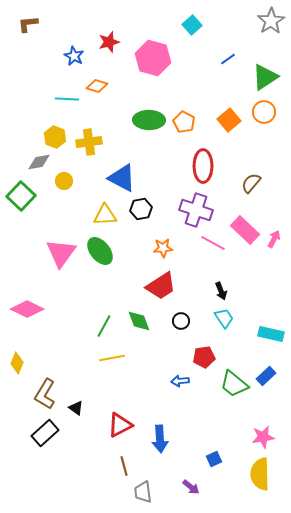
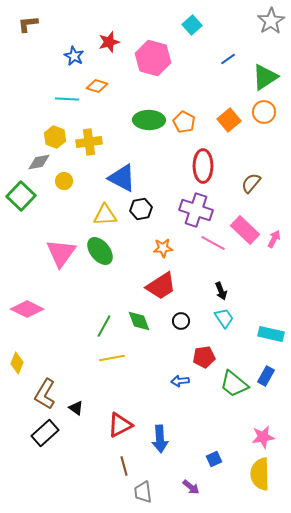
blue rectangle at (266, 376): rotated 18 degrees counterclockwise
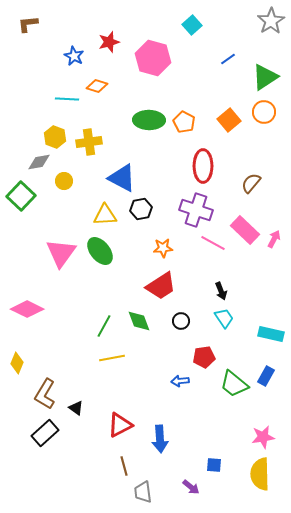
blue square at (214, 459): moved 6 px down; rotated 28 degrees clockwise
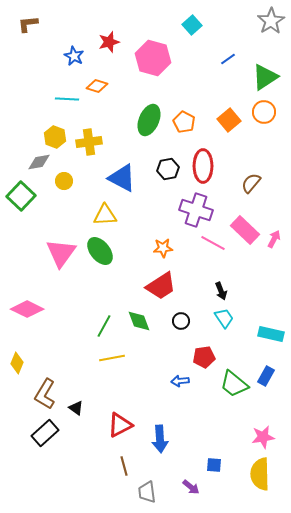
green ellipse at (149, 120): rotated 68 degrees counterclockwise
black hexagon at (141, 209): moved 27 px right, 40 px up
gray trapezoid at (143, 492): moved 4 px right
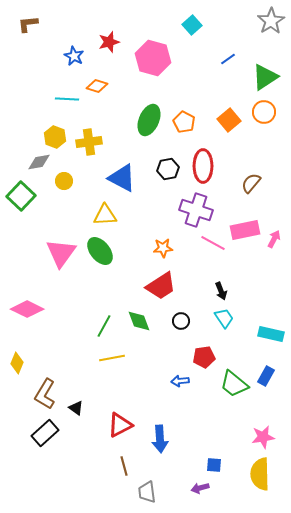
pink rectangle at (245, 230): rotated 56 degrees counterclockwise
purple arrow at (191, 487): moved 9 px right, 1 px down; rotated 126 degrees clockwise
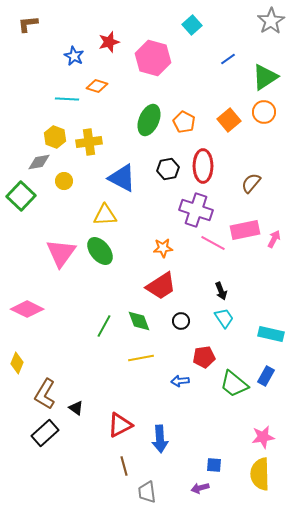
yellow line at (112, 358): moved 29 px right
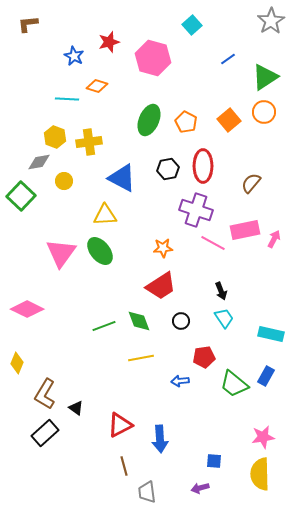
orange pentagon at (184, 122): moved 2 px right
green line at (104, 326): rotated 40 degrees clockwise
blue square at (214, 465): moved 4 px up
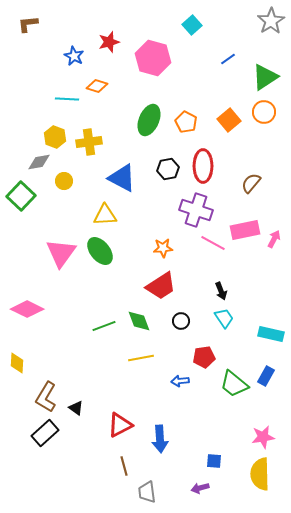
yellow diamond at (17, 363): rotated 20 degrees counterclockwise
brown L-shape at (45, 394): moved 1 px right, 3 px down
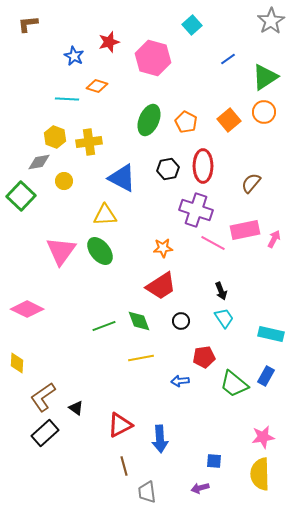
pink triangle at (61, 253): moved 2 px up
brown L-shape at (46, 397): moved 3 px left; rotated 24 degrees clockwise
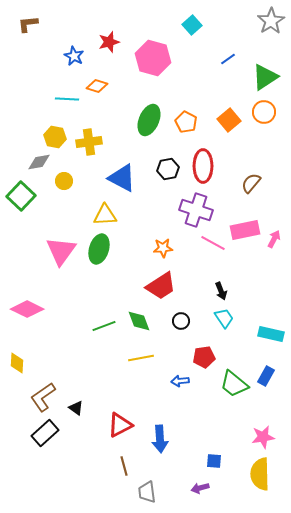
yellow hexagon at (55, 137): rotated 10 degrees counterclockwise
green ellipse at (100, 251): moved 1 px left, 2 px up; rotated 56 degrees clockwise
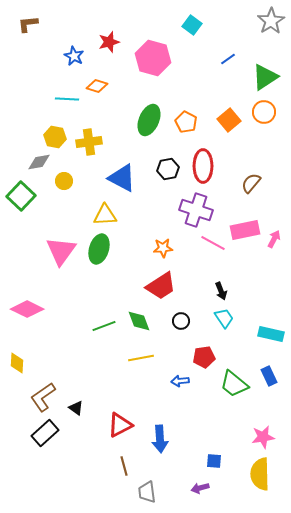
cyan square at (192, 25): rotated 12 degrees counterclockwise
blue rectangle at (266, 376): moved 3 px right; rotated 54 degrees counterclockwise
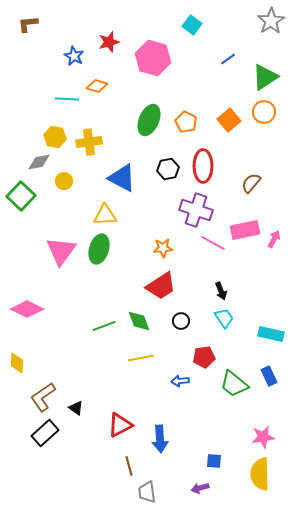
brown line at (124, 466): moved 5 px right
